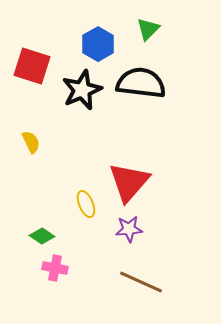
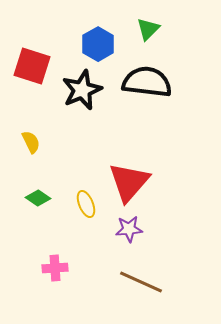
black semicircle: moved 6 px right, 1 px up
green diamond: moved 4 px left, 38 px up
pink cross: rotated 15 degrees counterclockwise
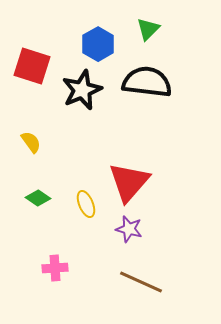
yellow semicircle: rotated 10 degrees counterclockwise
purple star: rotated 20 degrees clockwise
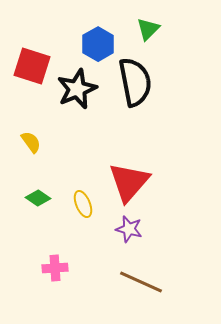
black semicircle: moved 12 px left; rotated 72 degrees clockwise
black star: moved 5 px left, 1 px up
yellow ellipse: moved 3 px left
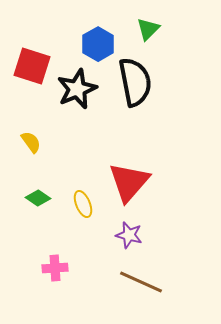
purple star: moved 6 px down
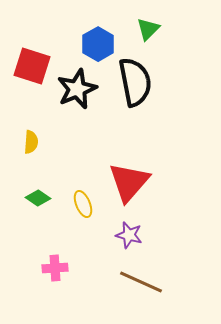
yellow semicircle: rotated 40 degrees clockwise
